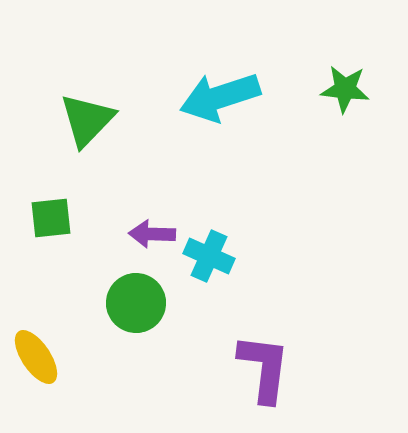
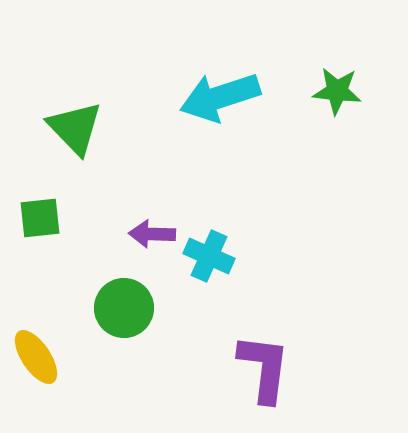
green star: moved 8 px left, 2 px down
green triangle: moved 12 px left, 8 px down; rotated 28 degrees counterclockwise
green square: moved 11 px left
green circle: moved 12 px left, 5 px down
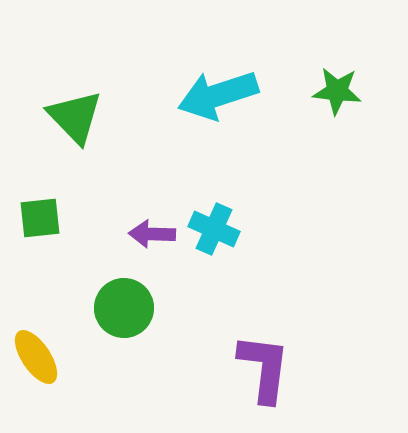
cyan arrow: moved 2 px left, 2 px up
green triangle: moved 11 px up
cyan cross: moved 5 px right, 27 px up
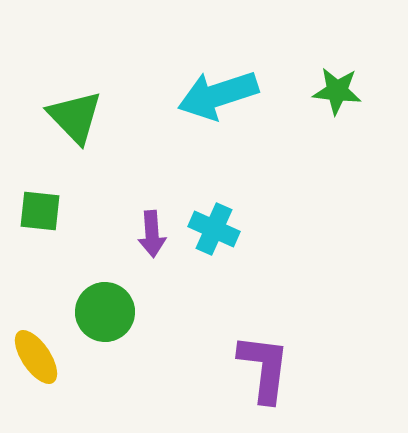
green square: moved 7 px up; rotated 12 degrees clockwise
purple arrow: rotated 96 degrees counterclockwise
green circle: moved 19 px left, 4 px down
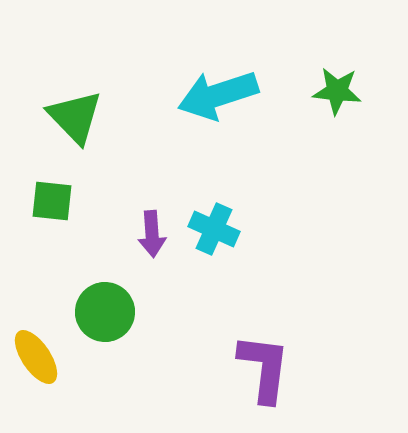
green square: moved 12 px right, 10 px up
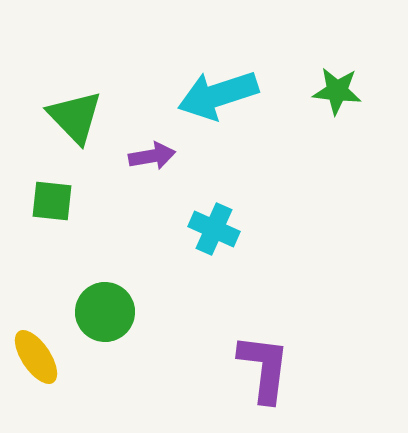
purple arrow: moved 78 px up; rotated 96 degrees counterclockwise
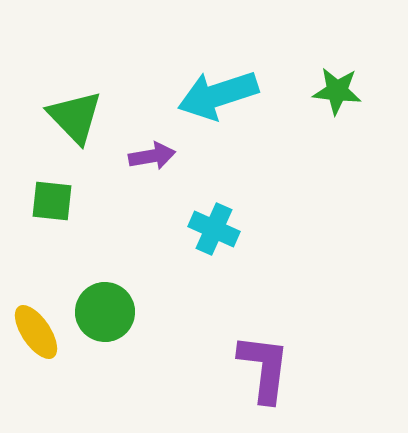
yellow ellipse: moved 25 px up
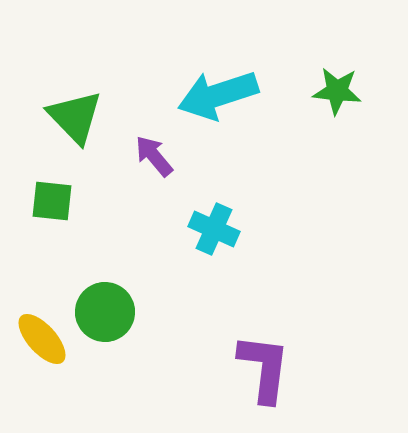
purple arrow: moved 2 px right; rotated 120 degrees counterclockwise
yellow ellipse: moved 6 px right, 7 px down; rotated 8 degrees counterclockwise
